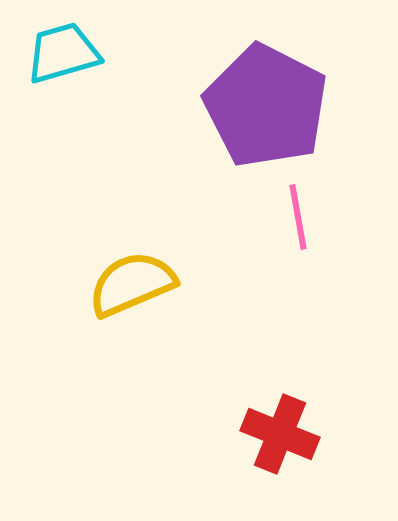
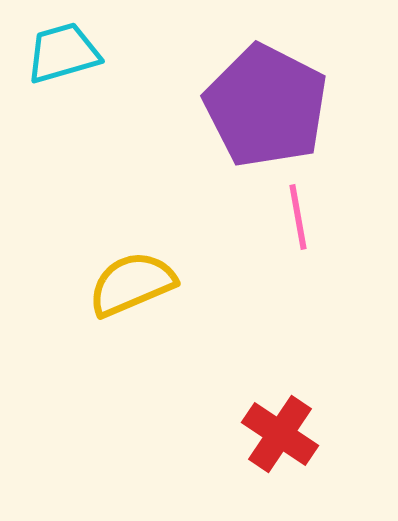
red cross: rotated 12 degrees clockwise
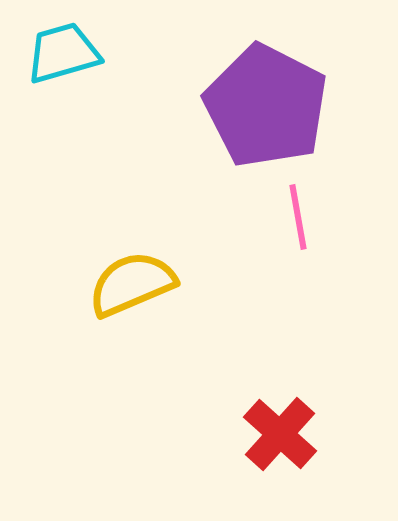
red cross: rotated 8 degrees clockwise
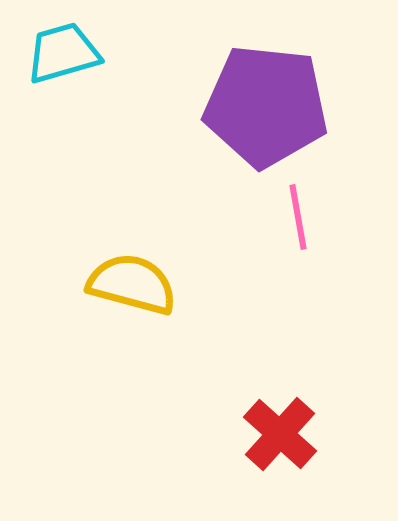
purple pentagon: rotated 21 degrees counterclockwise
yellow semicircle: rotated 38 degrees clockwise
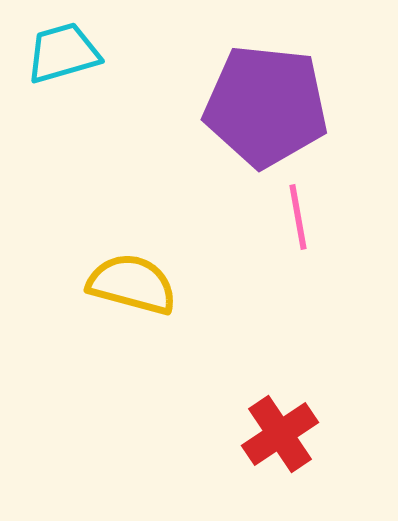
red cross: rotated 14 degrees clockwise
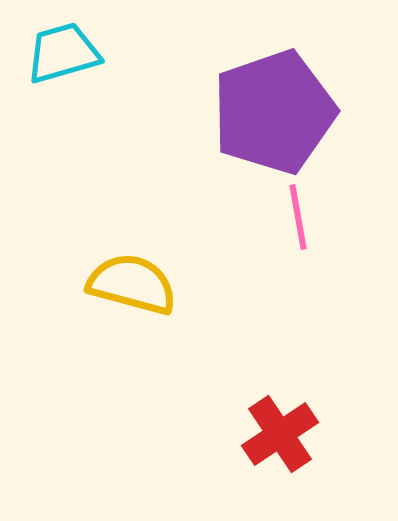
purple pentagon: moved 8 px right, 6 px down; rotated 25 degrees counterclockwise
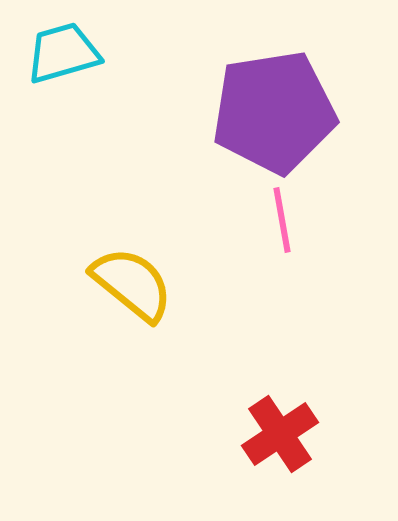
purple pentagon: rotated 10 degrees clockwise
pink line: moved 16 px left, 3 px down
yellow semicircle: rotated 24 degrees clockwise
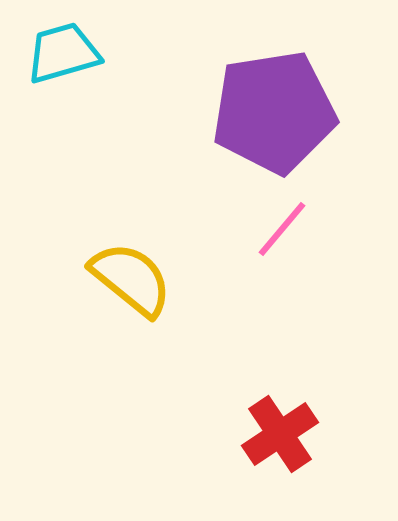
pink line: moved 9 px down; rotated 50 degrees clockwise
yellow semicircle: moved 1 px left, 5 px up
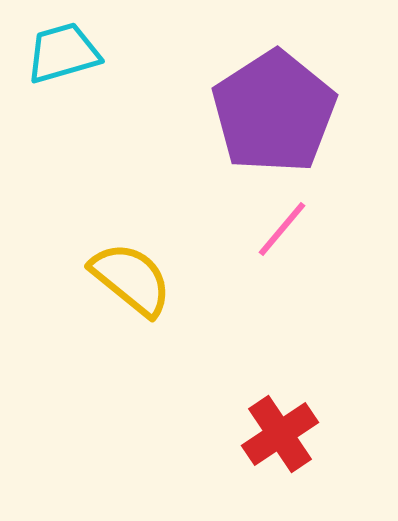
purple pentagon: rotated 24 degrees counterclockwise
